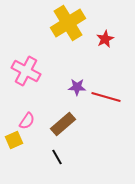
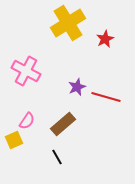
purple star: rotated 24 degrees counterclockwise
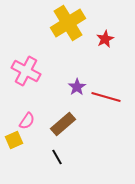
purple star: rotated 12 degrees counterclockwise
